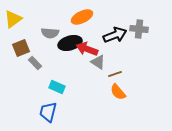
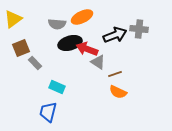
gray semicircle: moved 7 px right, 9 px up
orange semicircle: rotated 24 degrees counterclockwise
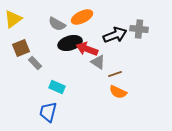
gray semicircle: rotated 24 degrees clockwise
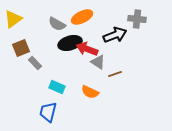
gray cross: moved 2 px left, 10 px up
orange semicircle: moved 28 px left
